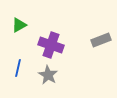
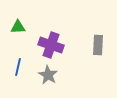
green triangle: moved 1 px left, 2 px down; rotated 28 degrees clockwise
gray rectangle: moved 3 px left, 5 px down; rotated 66 degrees counterclockwise
blue line: moved 1 px up
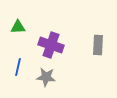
gray star: moved 2 px left, 2 px down; rotated 24 degrees counterclockwise
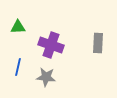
gray rectangle: moved 2 px up
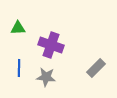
green triangle: moved 1 px down
gray rectangle: moved 2 px left, 25 px down; rotated 42 degrees clockwise
blue line: moved 1 px right, 1 px down; rotated 12 degrees counterclockwise
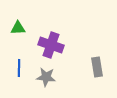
gray rectangle: moved 1 px right, 1 px up; rotated 54 degrees counterclockwise
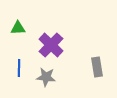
purple cross: rotated 25 degrees clockwise
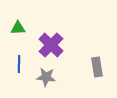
blue line: moved 4 px up
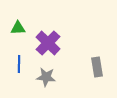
purple cross: moved 3 px left, 2 px up
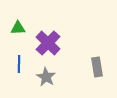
gray star: rotated 24 degrees clockwise
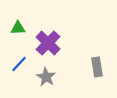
blue line: rotated 42 degrees clockwise
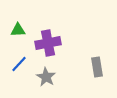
green triangle: moved 2 px down
purple cross: rotated 35 degrees clockwise
